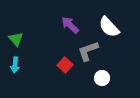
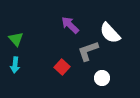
white semicircle: moved 1 px right, 6 px down
red square: moved 3 px left, 2 px down
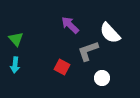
red square: rotated 14 degrees counterclockwise
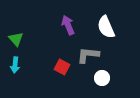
purple arrow: moved 2 px left; rotated 24 degrees clockwise
white semicircle: moved 4 px left, 6 px up; rotated 20 degrees clockwise
gray L-shape: moved 4 px down; rotated 25 degrees clockwise
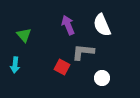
white semicircle: moved 4 px left, 2 px up
green triangle: moved 8 px right, 4 px up
gray L-shape: moved 5 px left, 3 px up
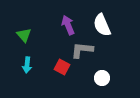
gray L-shape: moved 1 px left, 2 px up
cyan arrow: moved 12 px right
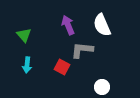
white circle: moved 9 px down
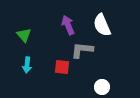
red square: rotated 21 degrees counterclockwise
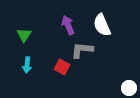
green triangle: rotated 14 degrees clockwise
red square: rotated 21 degrees clockwise
white circle: moved 27 px right, 1 px down
